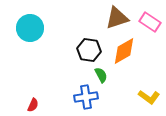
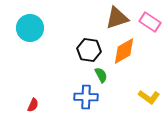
blue cross: rotated 10 degrees clockwise
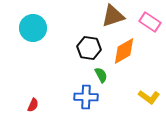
brown triangle: moved 4 px left, 2 px up
cyan circle: moved 3 px right
black hexagon: moved 2 px up
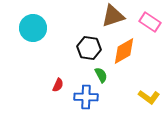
red semicircle: moved 25 px right, 20 px up
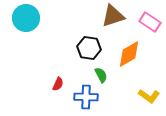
cyan circle: moved 7 px left, 10 px up
orange diamond: moved 5 px right, 3 px down
red semicircle: moved 1 px up
yellow L-shape: moved 1 px up
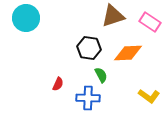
orange diamond: moved 1 px left, 1 px up; rotated 28 degrees clockwise
blue cross: moved 2 px right, 1 px down
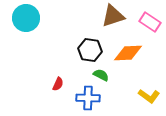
black hexagon: moved 1 px right, 2 px down
green semicircle: rotated 35 degrees counterclockwise
